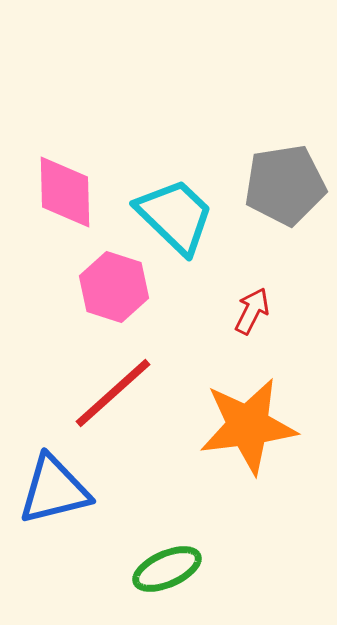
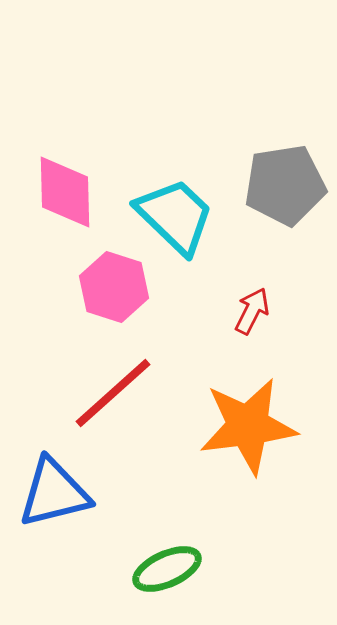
blue triangle: moved 3 px down
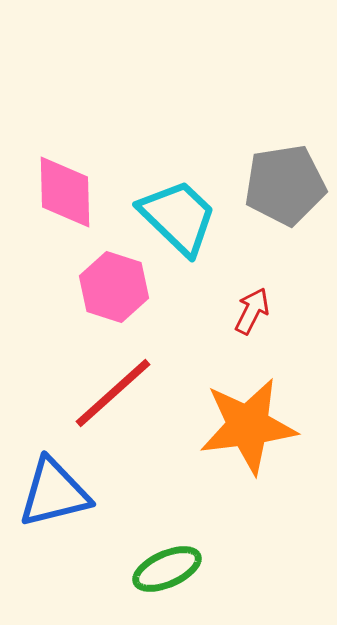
cyan trapezoid: moved 3 px right, 1 px down
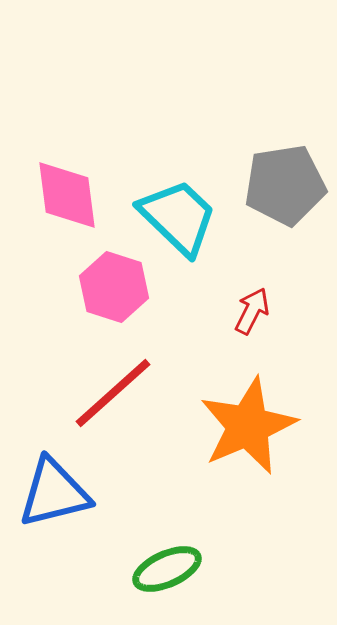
pink diamond: moved 2 px right, 3 px down; rotated 6 degrees counterclockwise
orange star: rotated 16 degrees counterclockwise
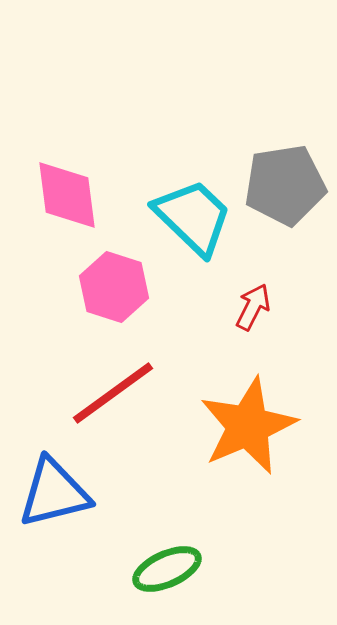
cyan trapezoid: moved 15 px right
red arrow: moved 1 px right, 4 px up
red line: rotated 6 degrees clockwise
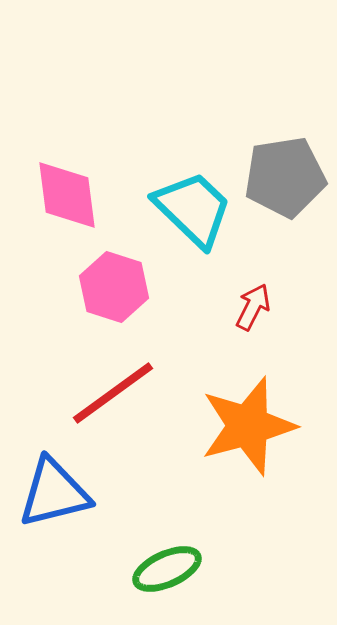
gray pentagon: moved 8 px up
cyan trapezoid: moved 8 px up
orange star: rotated 8 degrees clockwise
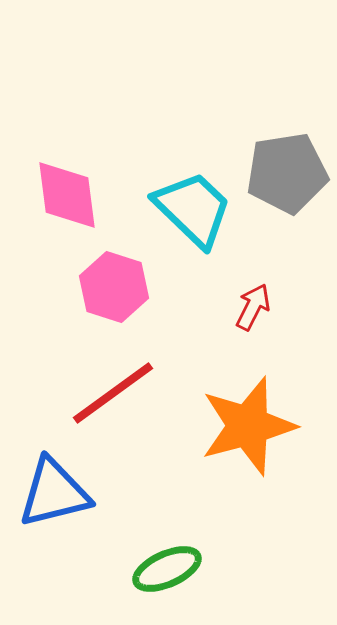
gray pentagon: moved 2 px right, 4 px up
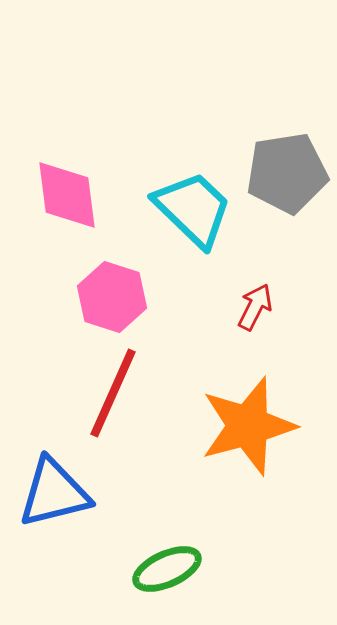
pink hexagon: moved 2 px left, 10 px down
red arrow: moved 2 px right
red line: rotated 30 degrees counterclockwise
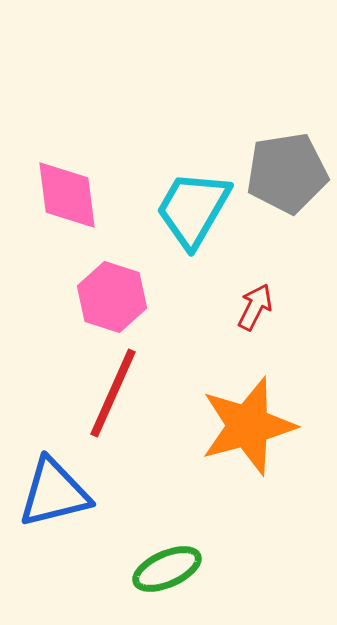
cyan trapezoid: rotated 104 degrees counterclockwise
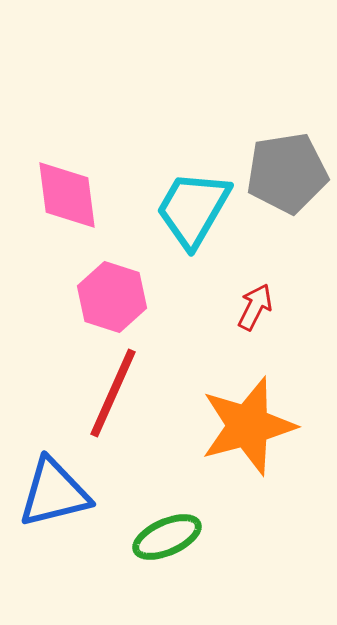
green ellipse: moved 32 px up
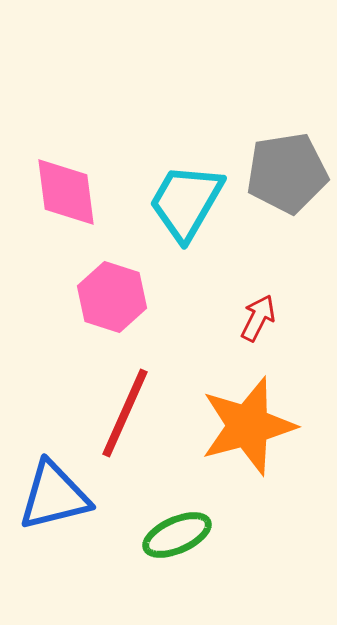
pink diamond: moved 1 px left, 3 px up
cyan trapezoid: moved 7 px left, 7 px up
red arrow: moved 3 px right, 11 px down
red line: moved 12 px right, 20 px down
blue triangle: moved 3 px down
green ellipse: moved 10 px right, 2 px up
